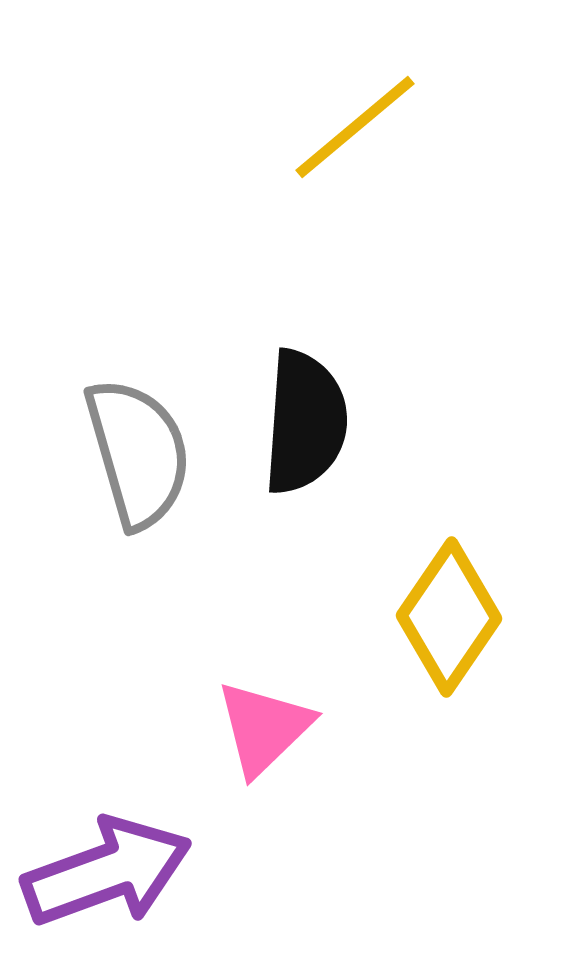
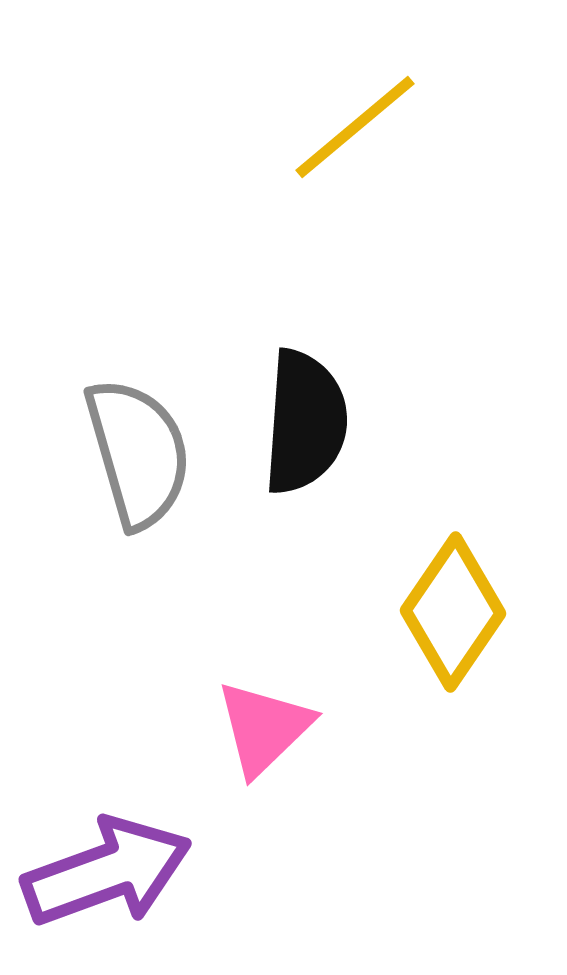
yellow diamond: moved 4 px right, 5 px up
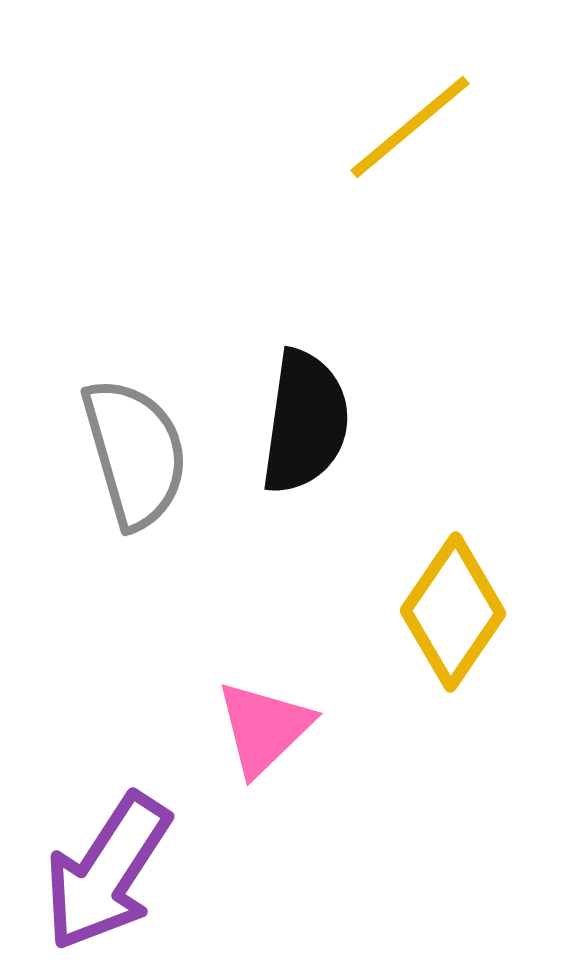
yellow line: moved 55 px right
black semicircle: rotated 4 degrees clockwise
gray semicircle: moved 3 px left
purple arrow: rotated 143 degrees clockwise
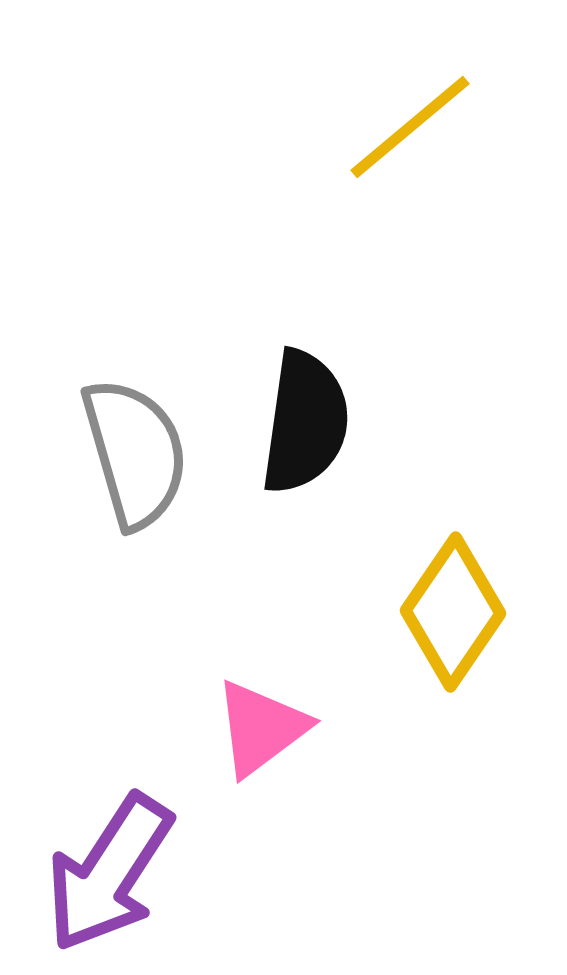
pink triangle: moved 3 px left; rotated 7 degrees clockwise
purple arrow: moved 2 px right, 1 px down
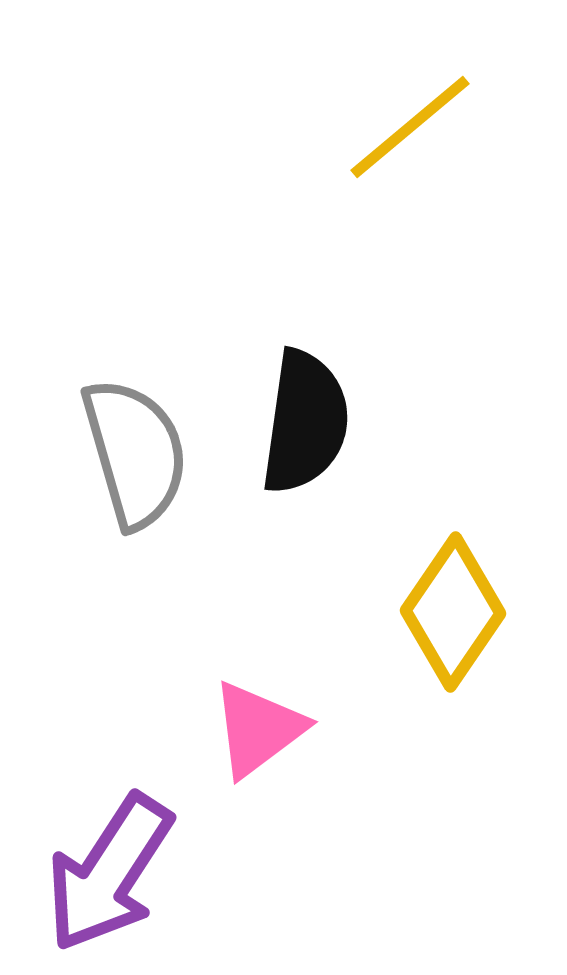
pink triangle: moved 3 px left, 1 px down
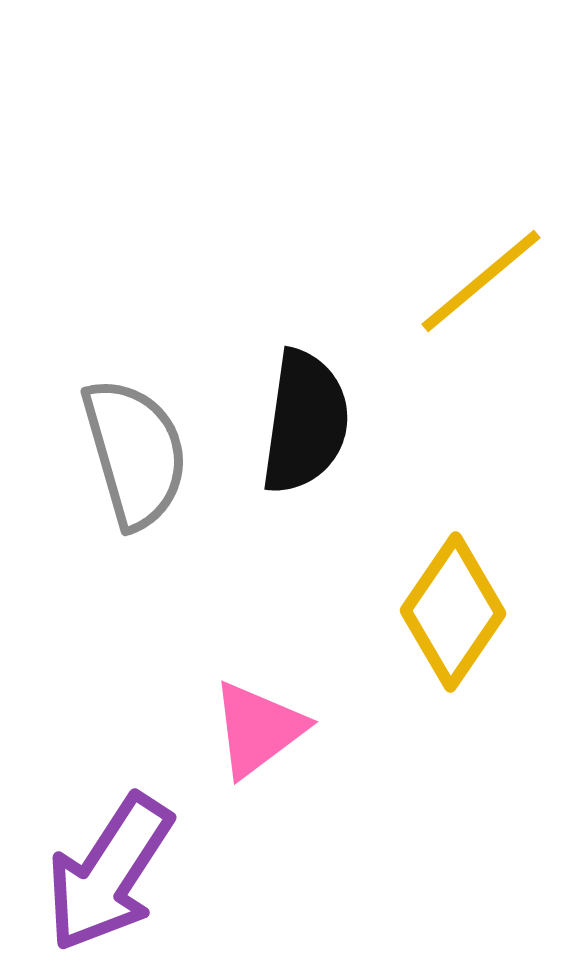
yellow line: moved 71 px right, 154 px down
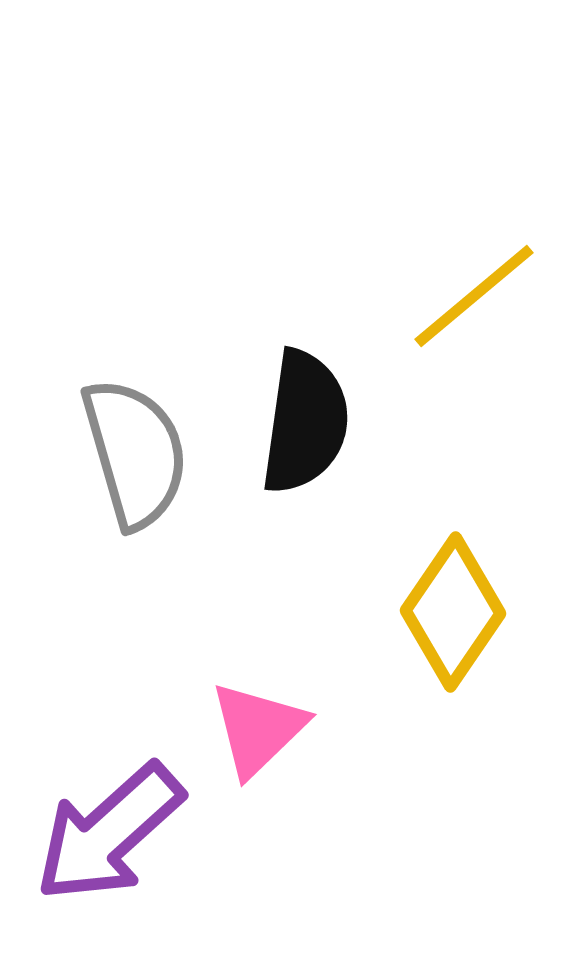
yellow line: moved 7 px left, 15 px down
pink triangle: rotated 7 degrees counterclockwise
purple arrow: moved 40 px up; rotated 15 degrees clockwise
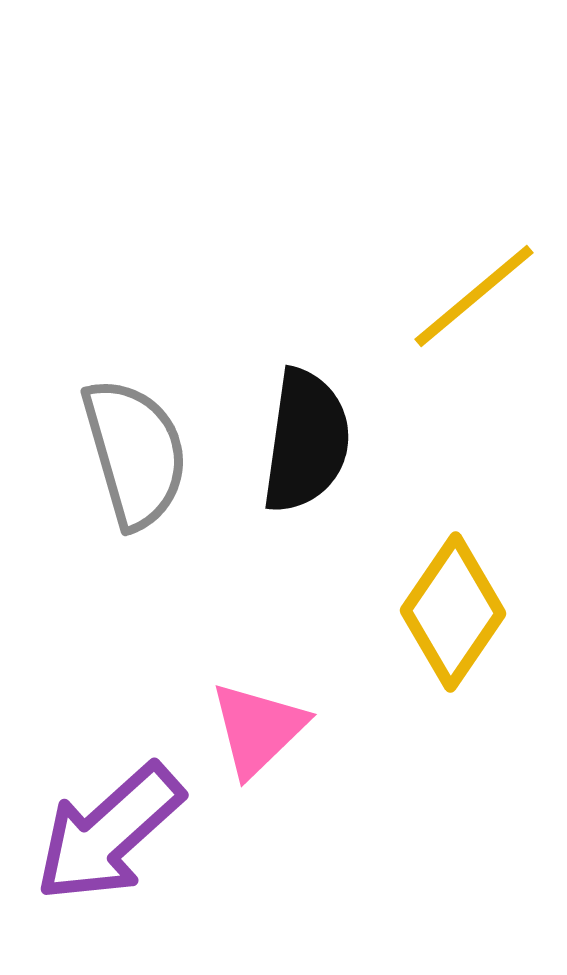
black semicircle: moved 1 px right, 19 px down
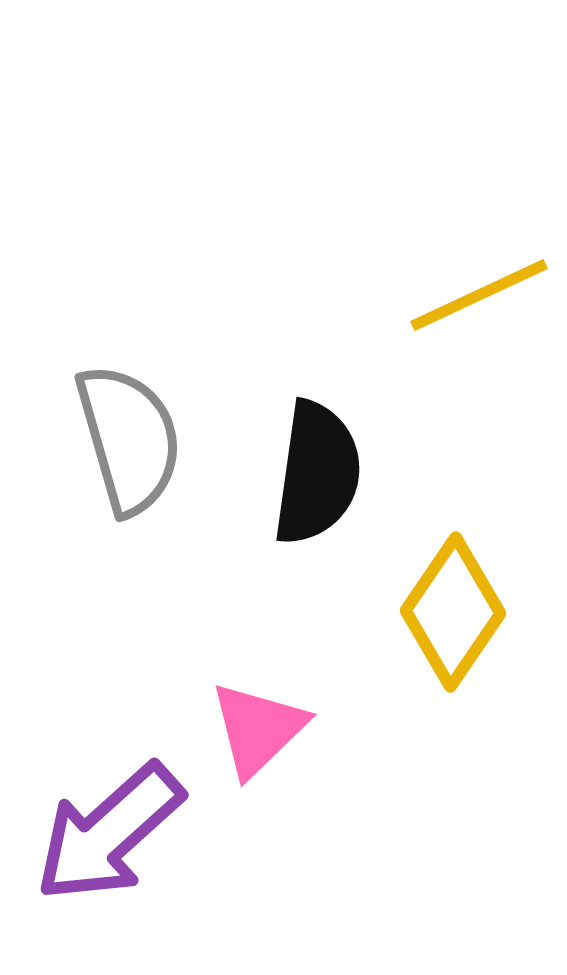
yellow line: moved 5 px right, 1 px up; rotated 15 degrees clockwise
black semicircle: moved 11 px right, 32 px down
gray semicircle: moved 6 px left, 14 px up
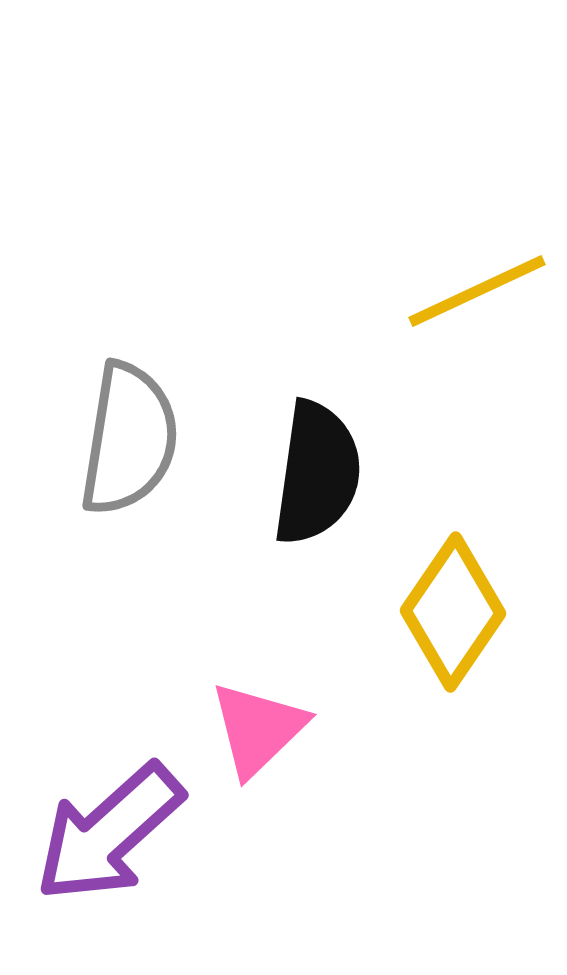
yellow line: moved 2 px left, 4 px up
gray semicircle: rotated 25 degrees clockwise
